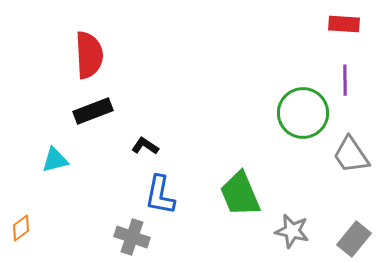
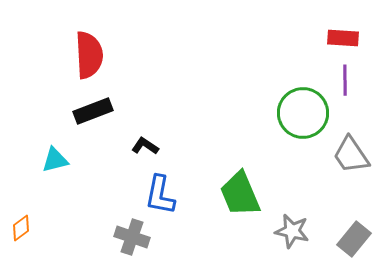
red rectangle: moved 1 px left, 14 px down
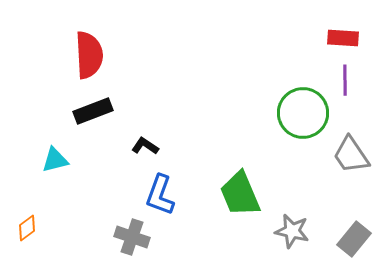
blue L-shape: rotated 9 degrees clockwise
orange diamond: moved 6 px right
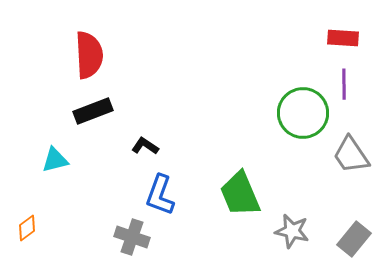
purple line: moved 1 px left, 4 px down
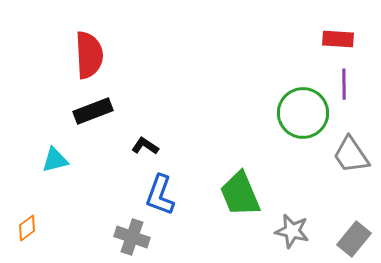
red rectangle: moved 5 px left, 1 px down
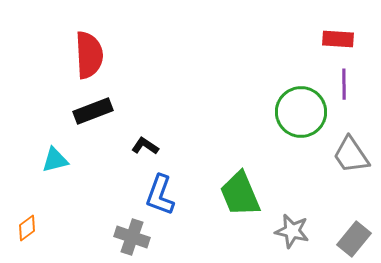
green circle: moved 2 px left, 1 px up
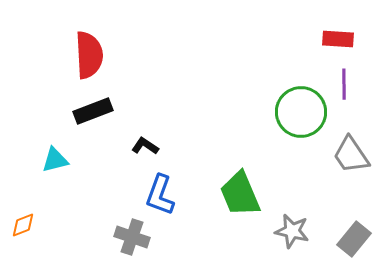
orange diamond: moved 4 px left, 3 px up; rotated 16 degrees clockwise
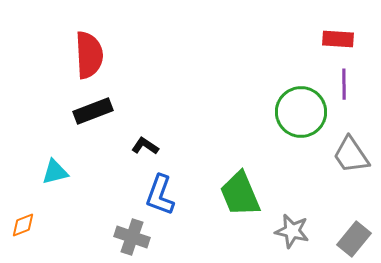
cyan triangle: moved 12 px down
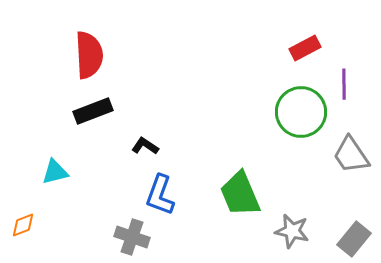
red rectangle: moved 33 px left, 9 px down; rotated 32 degrees counterclockwise
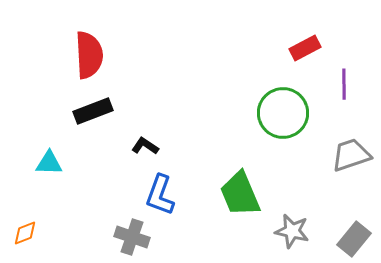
green circle: moved 18 px left, 1 px down
gray trapezoid: rotated 105 degrees clockwise
cyan triangle: moved 6 px left, 9 px up; rotated 16 degrees clockwise
orange diamond: moved 2 px right, 8 px down
